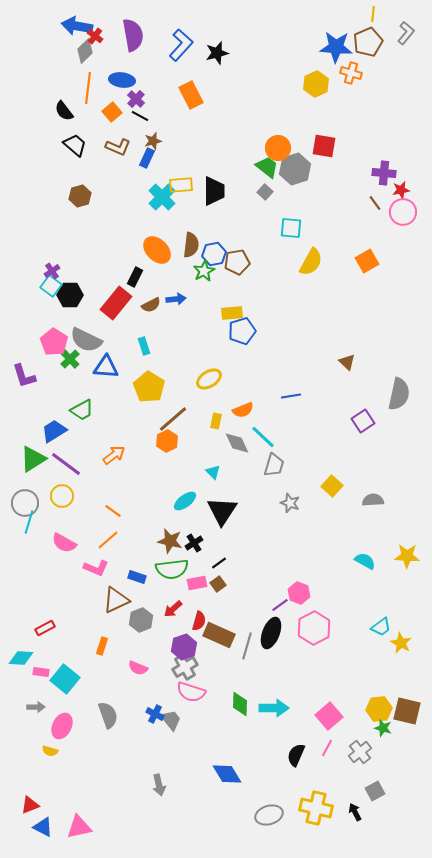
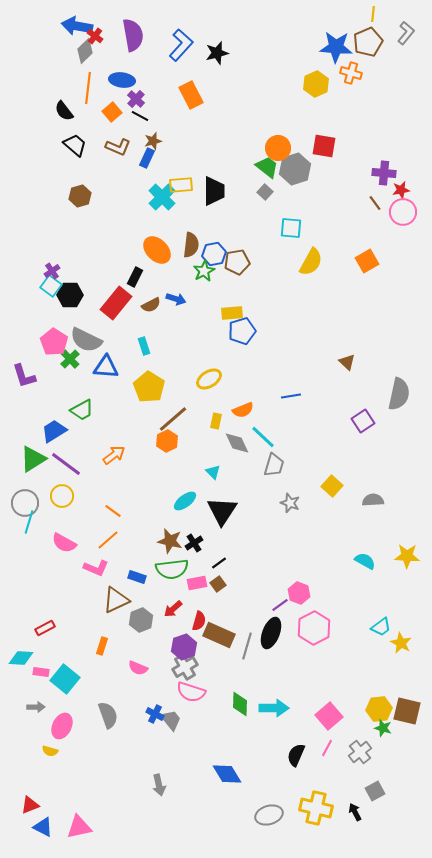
blue arrow at (176, 299): rotated 24 degrees clockwise
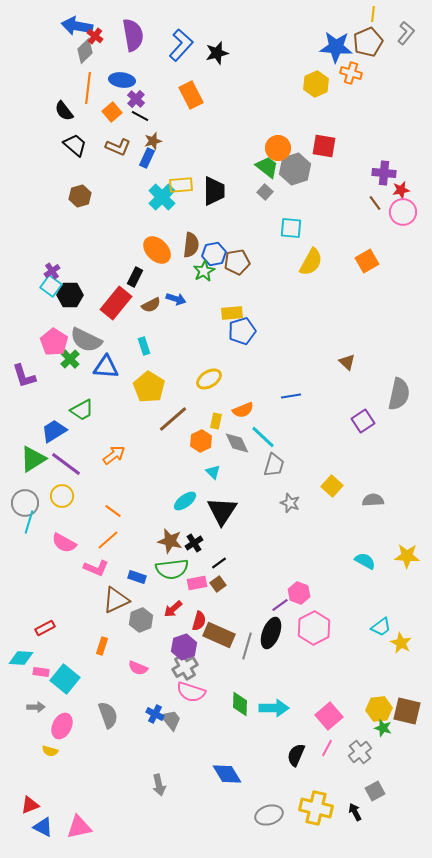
orange hexagon at (167, 441): moved 34 px right
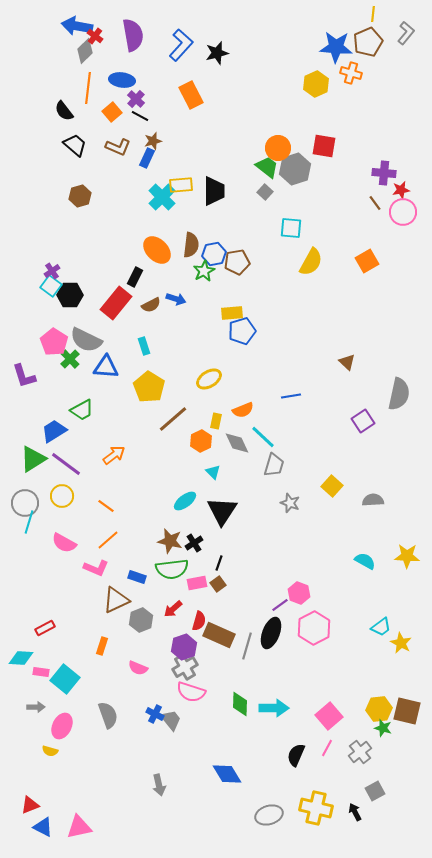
orange line at (113, 511): moved 7 px left, 5 px up
black line at (219, 563): rotated 35 degrees counterclockwise
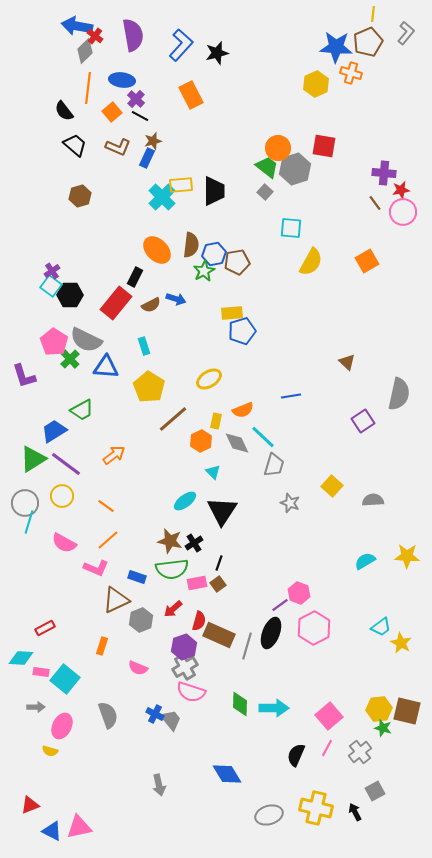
cyan semicircle at (365, 561): rotated 60 degrees counterclockwise
blue triangle at (43, 827): moved 9 px right, 4 px down
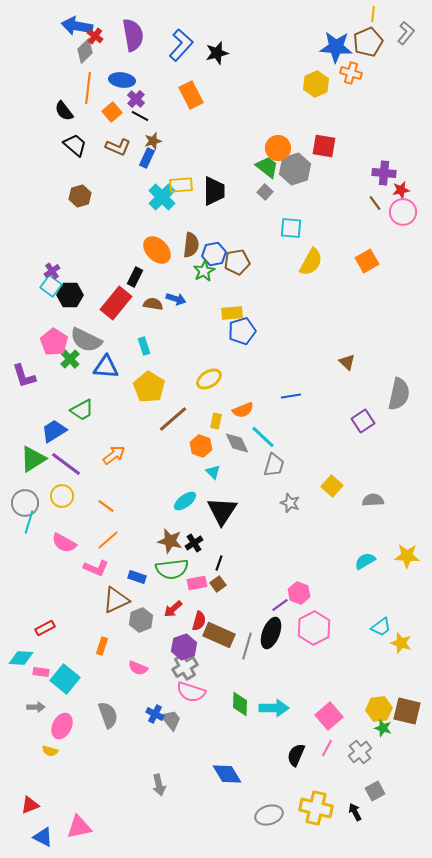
brown semicircle at (151, 305): moved 2 px right, 1 px up; rotated 144 degrees counterclockwise
orange hexagon at (201, 441): moved 5 px down; rotated 15 degrees counterclockwise
yellow star at (401, 643): rotated 10 degrees counterclockwise
blue triangle at (52, 831): moved 9 px left, 6 px down
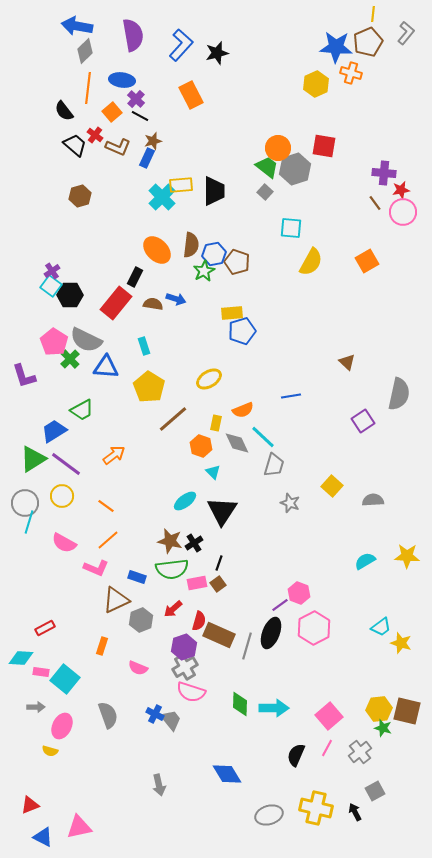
red cross at (95, 36): moved 99 px down
brown pentagon at (237, 262): rotated 30 degrees clockwise
yellow rectangle at (216, 421): moved 2 px down
